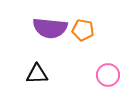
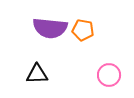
pink circle: moved 1 px right
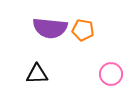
pink circle: moved 2 px right, 1 px up
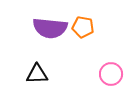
orange pentagon: moved 3 px up
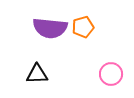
orange pentagon: rotated 25 degrees counterclockwise
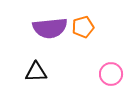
purple semicircle: rotated 12 degrees counterclockwise
black triangle: moved 1 px left, 2 px up
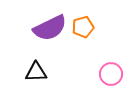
purple semicircle: rotated 20 degrees counterclockwise
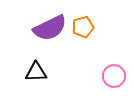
pink circle: moved 3 px right, 2 px down
